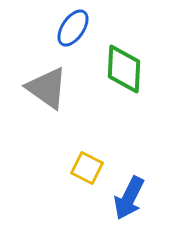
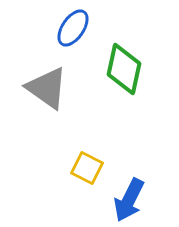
green diamond: rotated 9 degrees clockwise
blue arrow: moved 2 px down
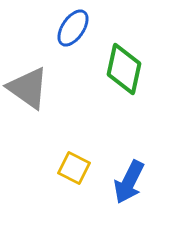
gray triangle: moved 19 px left
yellow square: moved 13 px left
blue arrow: moved 18 px up
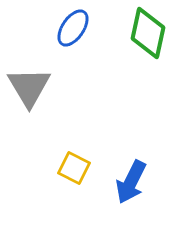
green diamond: moved 24 px right, 36 px up
gray triangle: moved 1 px right, 1 px up; rotated 24 degrees clockwise
blue arrow: moved 2 px right
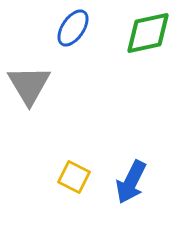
green diamond: rotated 66 degrees clockwise
gray triangle: moved 2 px up
yellow square: moved 9 px down
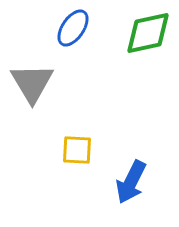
gray triangle: moved 3 px right, 2 px up
yellow square: moved 3 px right, 27 px up; rotated 24 degrees counterclockwise
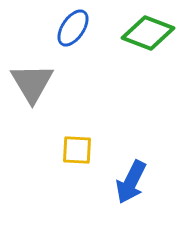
green diamond: rotated 33 degrees clockwise
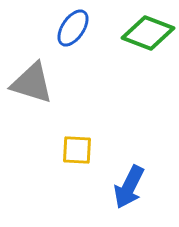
gray triangle: rotated 42 degrees counterclockwise
blue arrow: moved 2 px left, 5 px down
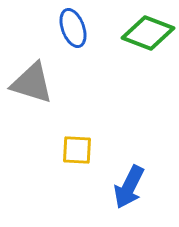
blue ellipse: rotated 54 degrees counterclockwise
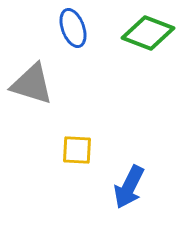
gray triangle: moved 1 px down
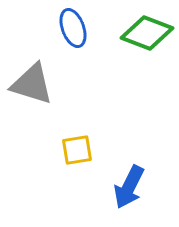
green diamond: moved 1 px left
yellow square: rotated 12 degrees counterclockwise
